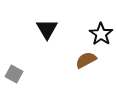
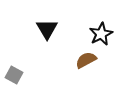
black star: rotated 10 degrees clockwise
gray square: moved 1 px down
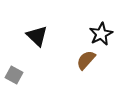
black triangle: moved 10 px left, 7 px down; rotated 15 degrees counterclockwise
brown semicircle: rotated 20 degrees counterclockwise
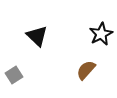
brown semicircle: moved 10 px down
gray square: rotated 30 degrees clockwise
